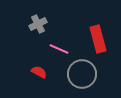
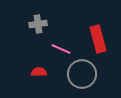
gray cross: rotated 18 degrees clockwise
pink line: moved 2 px right
red semicircle: rotated 28 degrees counterclockwise
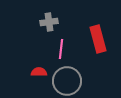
gray cross: moved 11 px right, 2 px up
pink line: rotated 72 degrees clockwise
gray circle: moved 15 px left, 7 px down
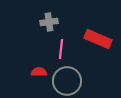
red rectangle: rotated 52 degrees counterclockwise
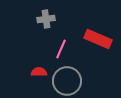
gray cross: moved 3 px left, 3 px up
pink line: rotated 18 degrees clockwise
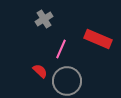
gray cross: moved 2 px left; rotated 24 degrees counterclockwise
red semicircle: moved 1 px right, 1 px up; rotated 42 degrees clockwise
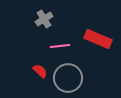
pink line: moved 1 px left, 3 px up; rotated 60 degrees clockwise
gray circle: moved 1 px right, 3 px up
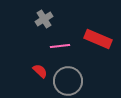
gray circle: moved 3 px down
